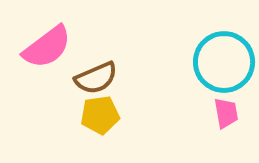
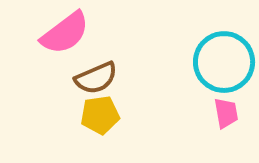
pink semicircle: moved 18 px right, 14 px up
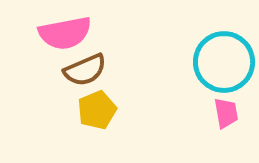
pink semicircle: rotated 26 degrees clockwise
brown semicircle: moved 11 px left, 8 px up
yellow pentagon: moved 3 px left, 5 px up; rotated 15 degrees counterclockwise
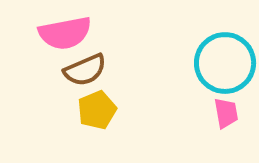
cyan circle: moved 1 px right, 1 px down
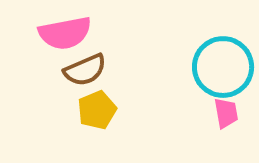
cyan circle: moved 2 px left, 4 px down
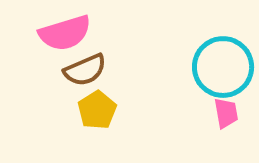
pink semicircle: rotated 6 degrees counterclockwise
yellow pentagon: rotated 9 degrees counterclockwise
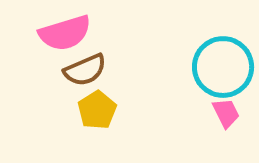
pink trapezoid: rotated 16 degrees counterclockwise
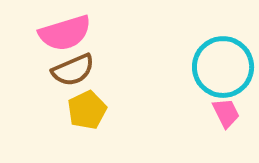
brown semicircle: moved 12 px left
yellow pentagon: moved 10 px left; rotated 6 degrees clockwise
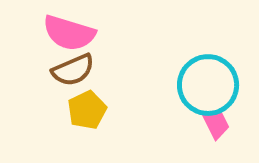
pink semicircle: moved 4 px right; rotated 34 degrees clockwise
cyan circle: moved 15 px left, 18 px down
pink trapezoid: moved 10 px left, 11 px down
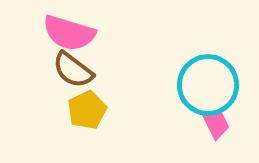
brown semicircle: rotated 60 degrees clockwise
